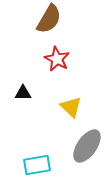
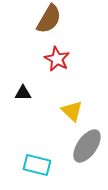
yellow triangle: moved 1 px right, 4 px down
cyan rectangle: rotated 24 degrees clockwise
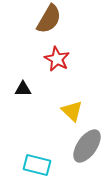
black triangle: moved 4 px up
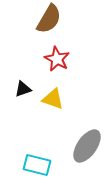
black triangle: rotated 18 degrees counterclockwise
yellow triangle: moved 19 px left, 12 px up; rotated 25 degrees counterclockwise
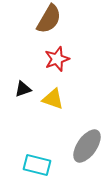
red star: rotated 25 degrees clockwise
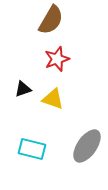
brown semicircle: moved 2 px right, 1 px down
cyan rectangle: moved 5 px left, 16 px up
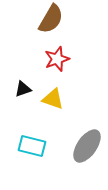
brown semicircle: moved 1 px up
cyan rectangle: moved 3 px up
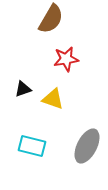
red star: moved 9 px right; rotated 10 degrees clockwise
gray ellipse: rotated 8 degrees counterclockwise
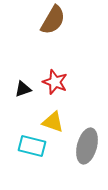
brown semicircle: moved 2 px right, 1 px down
red star: moved 11 px left, 23 px down; rotated 30 degrees clockwise
yellow triangle: moved 23 px down
gray ellipse: rotated 12 degrees counterclockwise
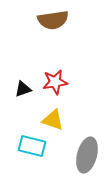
brown semicircle: rotated 52 degrees clockwise
red star: rotated 30 degrees counterclockwise
yellow triangle: moved 2 px up
gray ellipse: moved 9 px down
